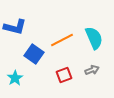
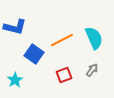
gray arrow: rotated 32 degrees counterclockwise
cyan star: moved 2 px down
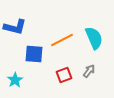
blue square: rotated 30 degrees counterclockwise
gray arrow: moved 3 px left, 1 px down
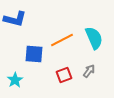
blue L-shape: moved 8 px up
